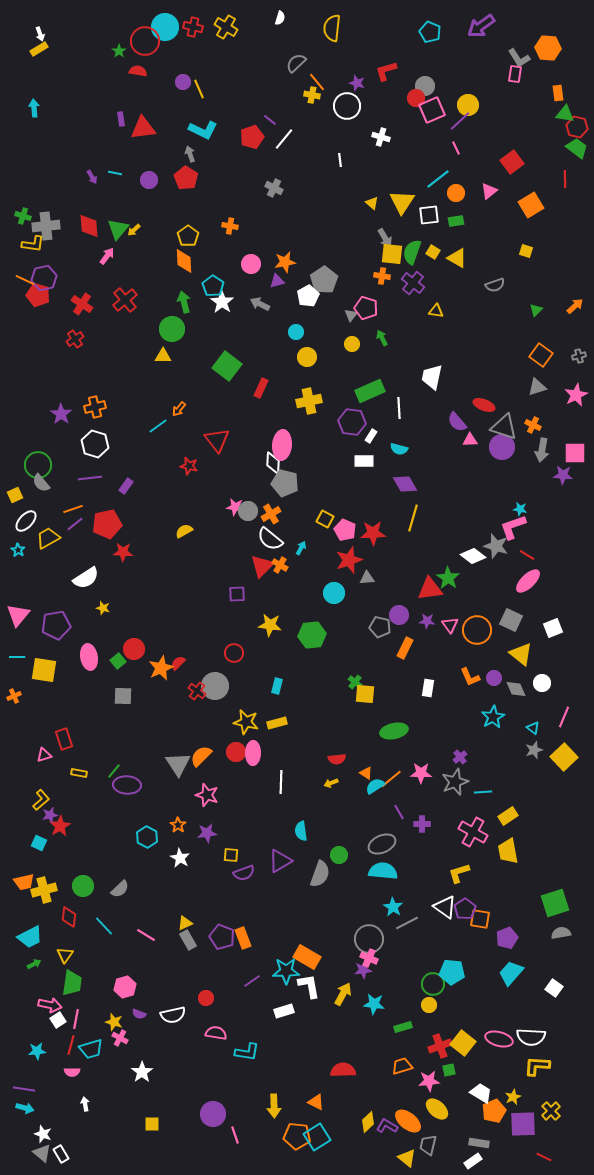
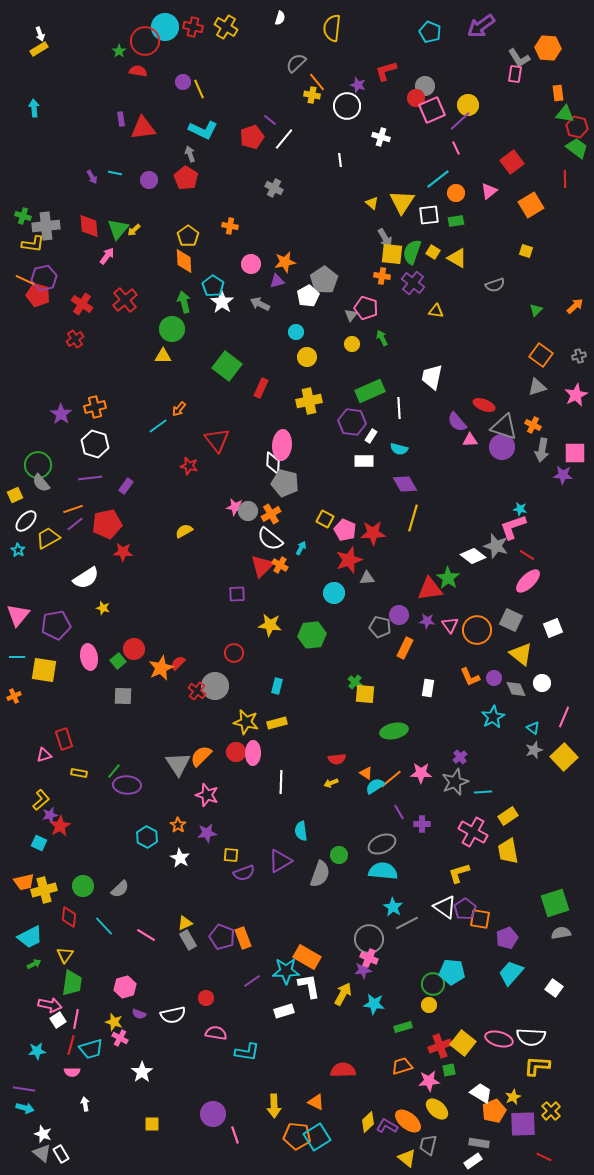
purple star at (357, 83): moved 1 px right, 2 px down
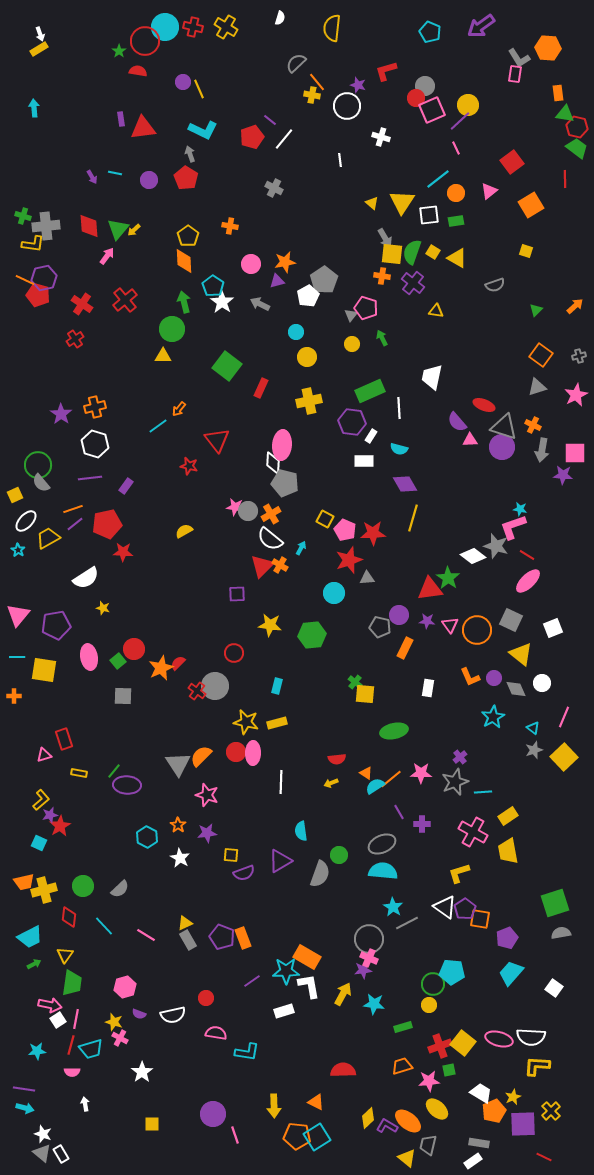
orange cross at (14, 696): rotated 24 degrees clockwise
yellow diamond at (368, 1122): moved 4 px up
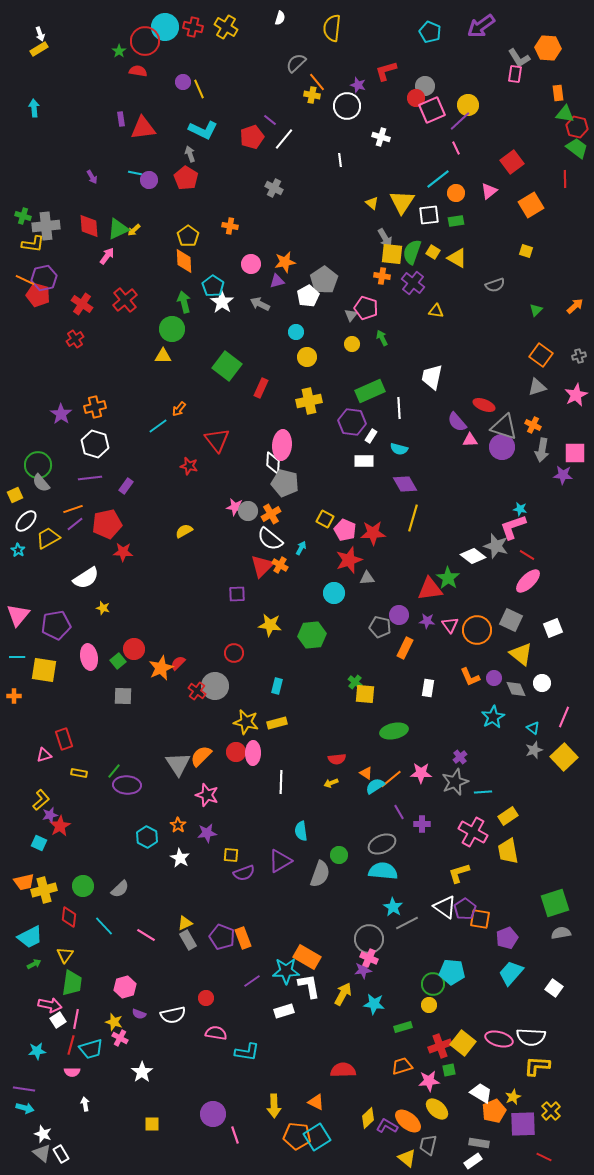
cyan line at (115, 173): moved 20 px right
green triangle at (118, 229): rotated 25 degrees clockwise
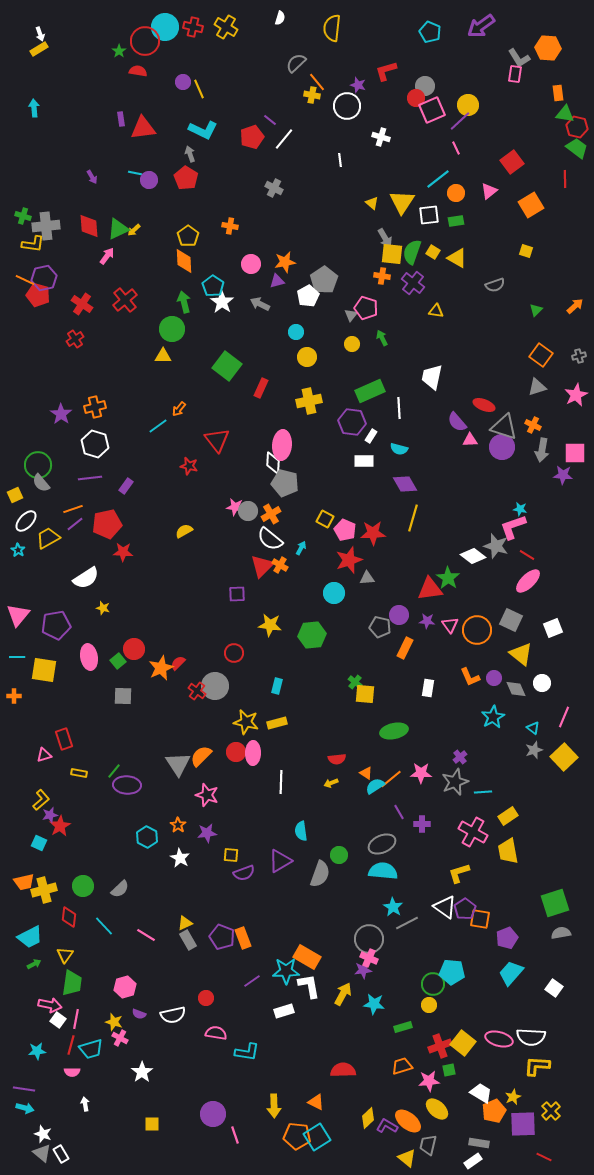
white square at (58, 1020): rotated 21 degrees counterclockwise
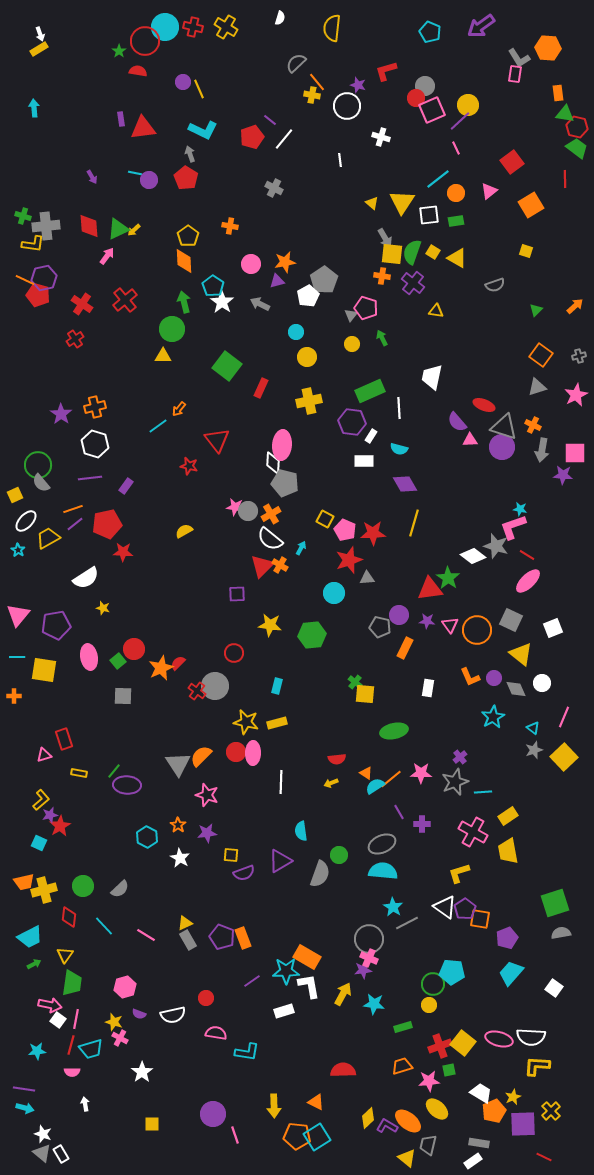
yellow line at (413, 518): moved 1 px right, 5 px down
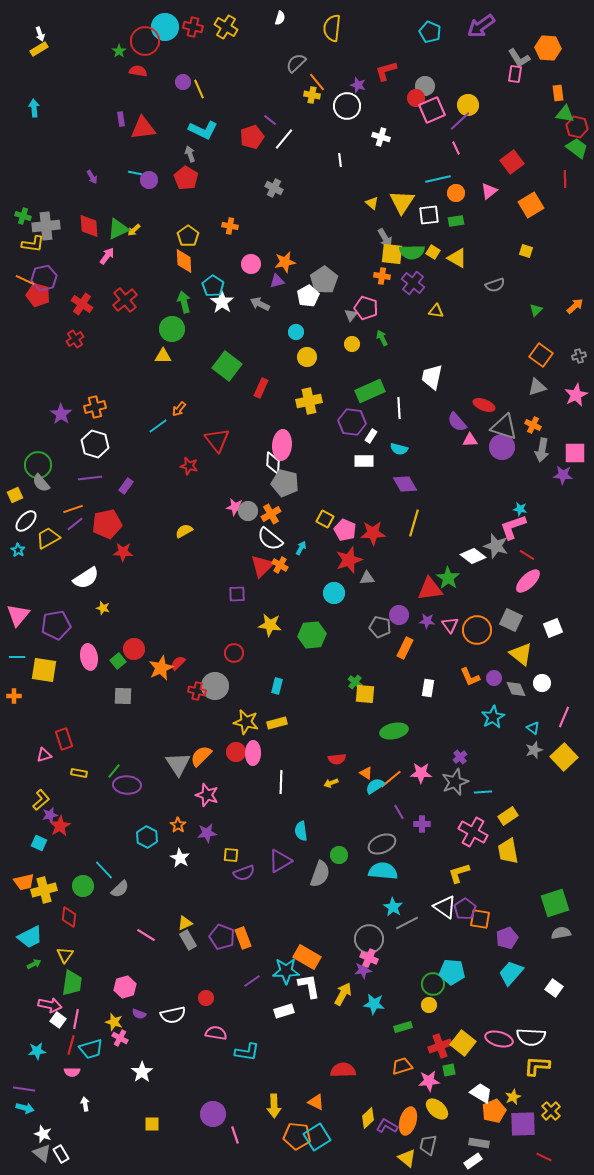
cyan line at (438, 179): rotated 25 degrees clockwise
green semicircle at (412, 252): rotated 110 degrees counterclockwise
red cross at (197, 691): rotated 24 degrees counterclockwise
cyan line at (104, 926): moved 56 px up
orange ellipse at (408, 1121): rotated 68 degrees clockwise
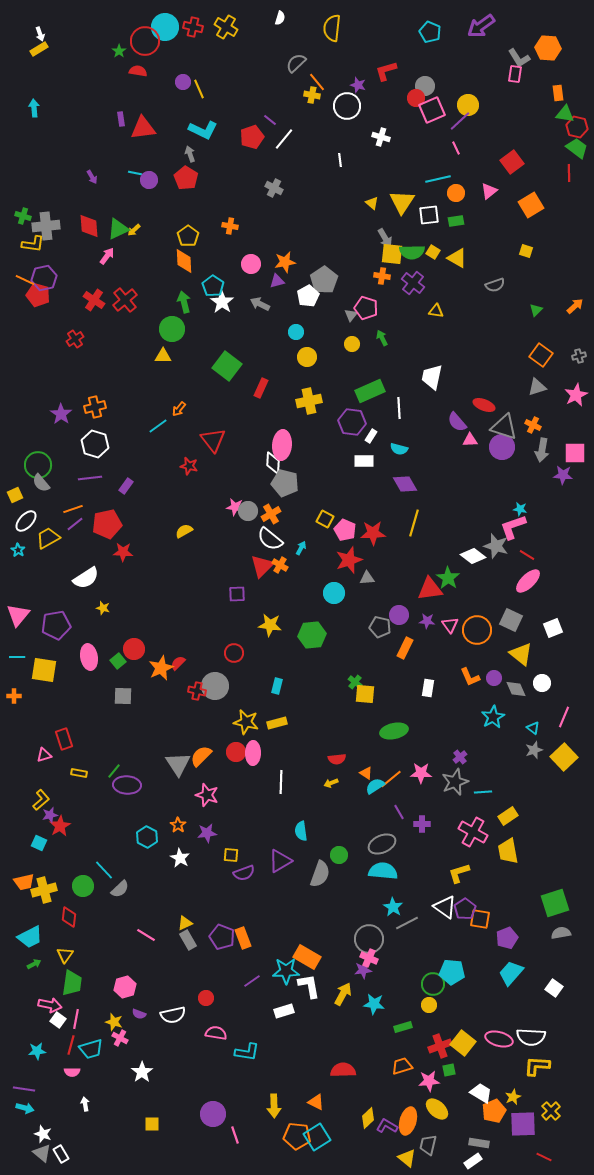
red line at (565, 179): moved 4 px right, 6 px up
red cross at (82, 304): moved 12 px right, 4 px up
red triangle at (217, 440): moved 4 px left
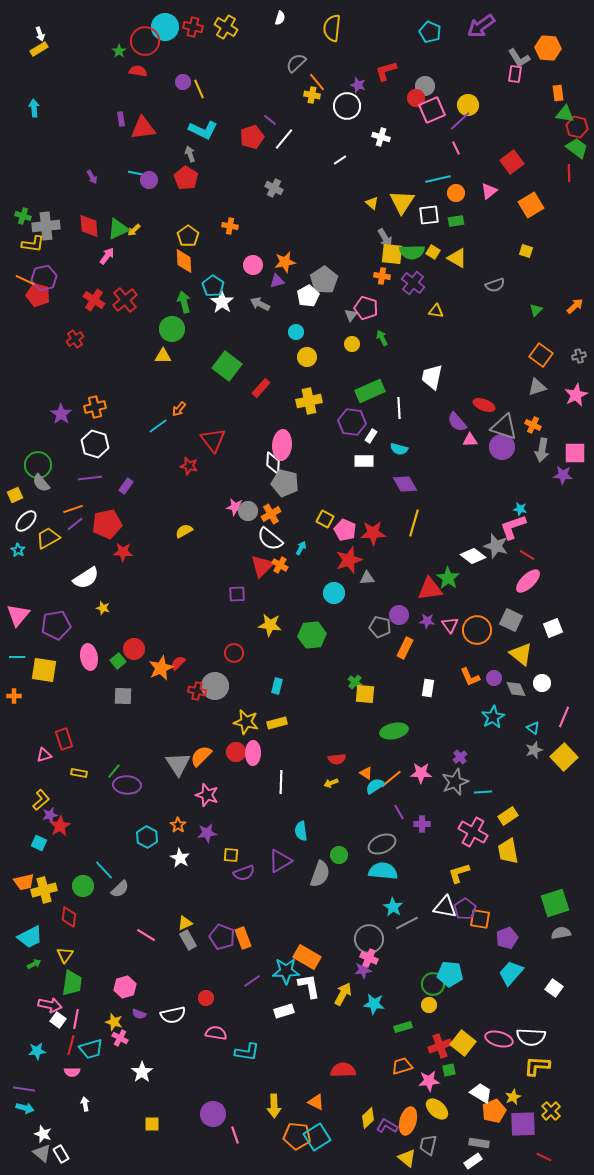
white line at (340, 160): rotated 64 degrees clockwise
pink circle at (251, 264): moved 2 px right, 1 px down
red rectangle at (261, 388): rotated 18 degrees clockwise
white triangle at (445, 907): rotated 25 degrees counterclockwise
cyan pentagon at (452, 972): moved 2 px left, 2 px down
